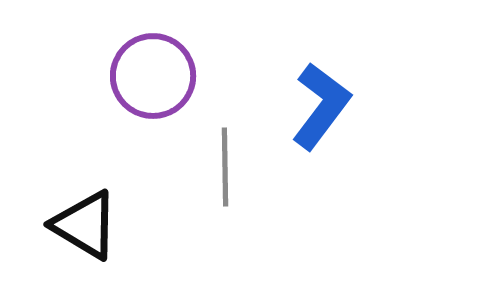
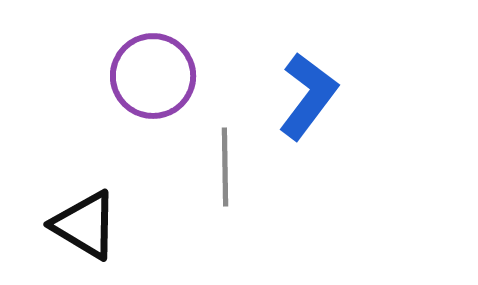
blue L-shape: moved 13 px left, 10 px up
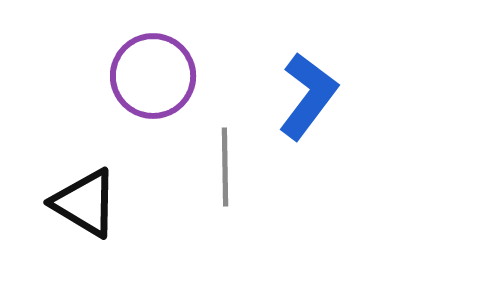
black triangle: moved 22 px up
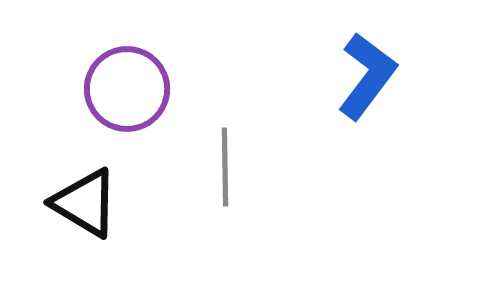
purple circle: moved 26 px left, 13 px down
blue L-shape: moved 59 px right, 20 px up
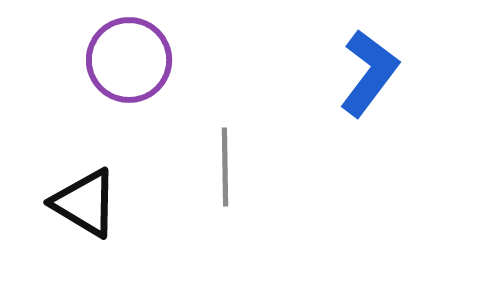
blue L-shape: moved 2 px right, 3 px up
purple circle: moved 2 px right, 29 px up
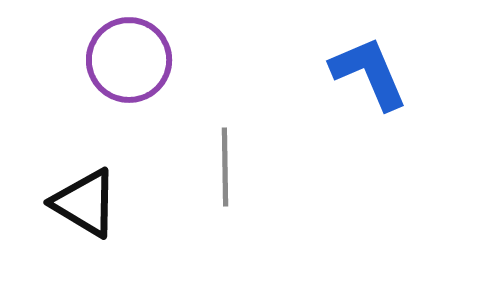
blue L-shape: rotated 60 degrees counterclockwise
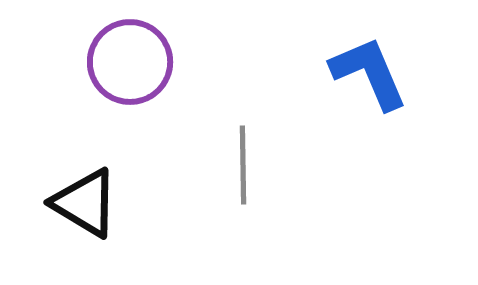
purple circle: moved 1 px right, 2 px down
gray line: moved 18 px right, 2 px up
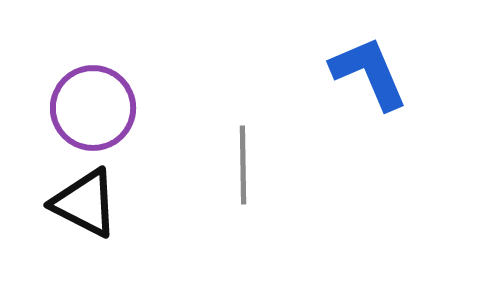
purple circle: moved 37 px left, 46 px down
black triangle: rotated 4 degrees counterclockwise
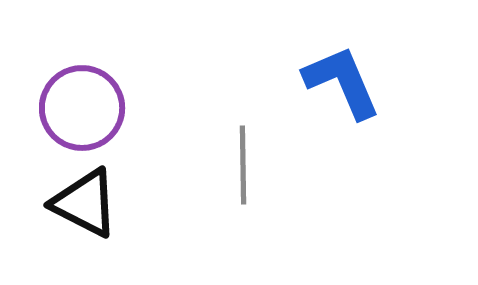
blue L-shape: moved 27 px left, 9 px down
purple circle: moved 11 px left
